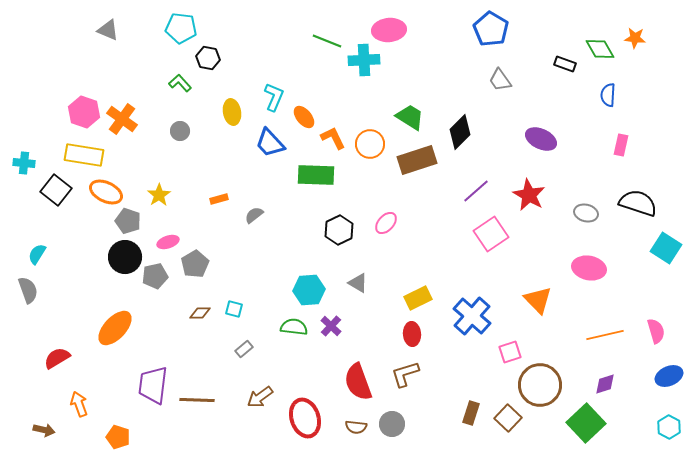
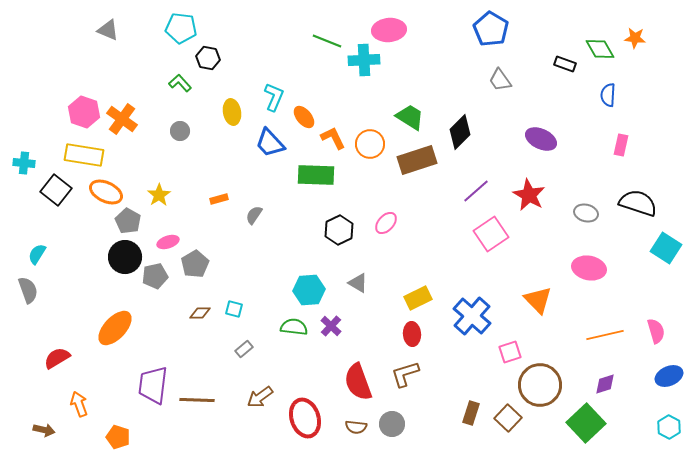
gray semicircle at (254, 215): rotated 18 degrees counterclockwise
gray pentagon at (128, 221): rotated 10 degrees clockwise
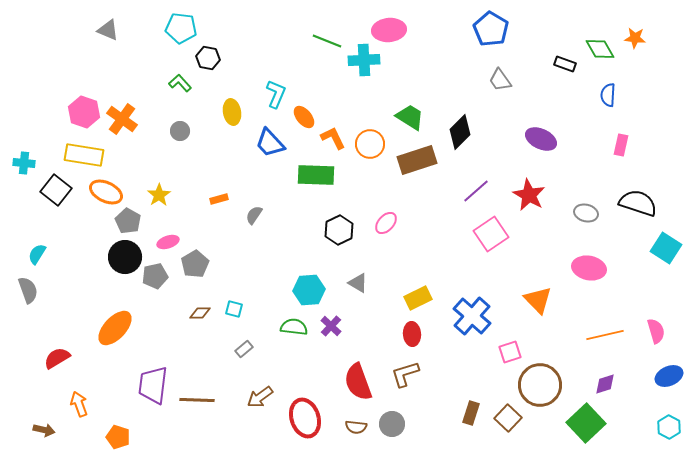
cyan L-shape at (274, 97): moved 2 px right, 3 px up
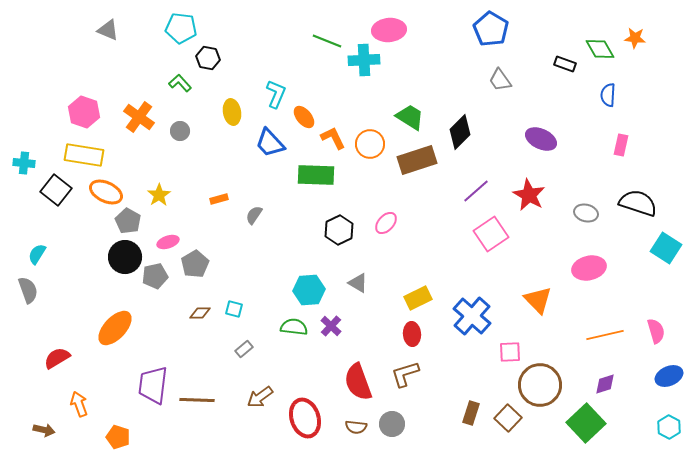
orange cross at (122, 119): moved 17 px right, 2 px up
pink ellipse at (589, 268): rotated 24 degrees counterclockwise
pink square at (510, 352): rotated 15 degrees clockwise
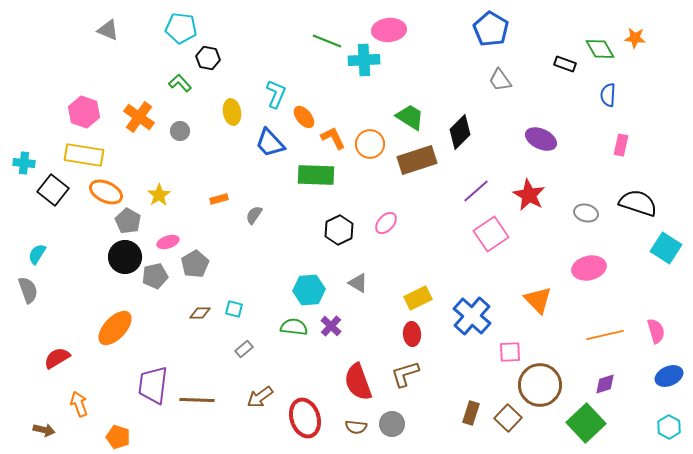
black square at (56, 190): moved 3 px left
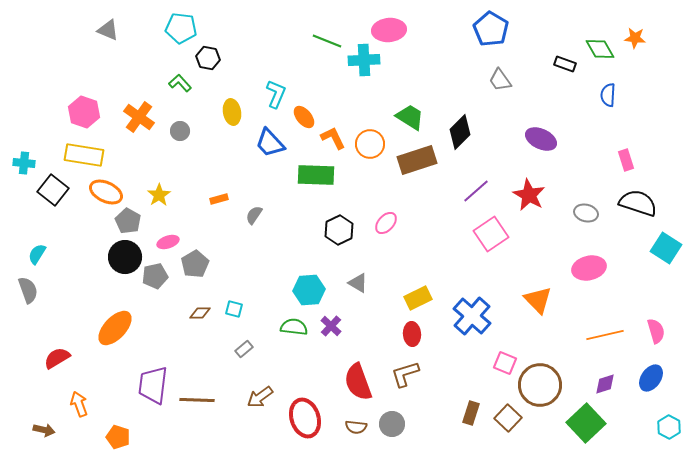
pink rectangle at (621, 145): moved 5 px right, 15 px down; rotated 30 degrees counterclockwise
pink square at (510, 352): moved 5 px left, 11 px down; rotated 25 degrees clockwise
blue ellipse at (669, 376): moved 18 px left, 2 px down; rotated 32 degrees counterclockwise
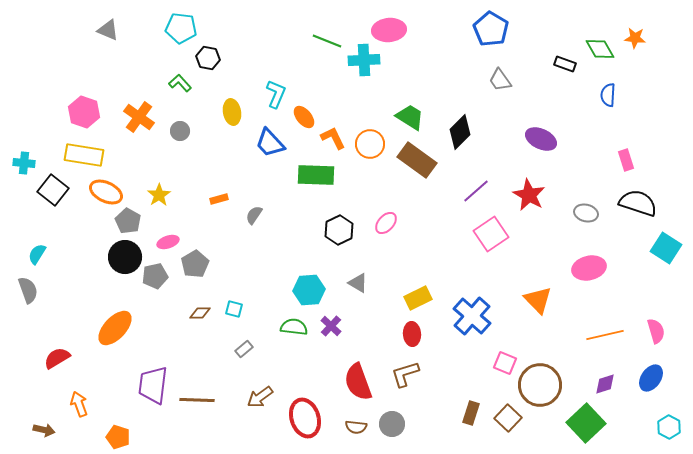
brown rectangle at (417, 160): rotated 54 degrees clockwise
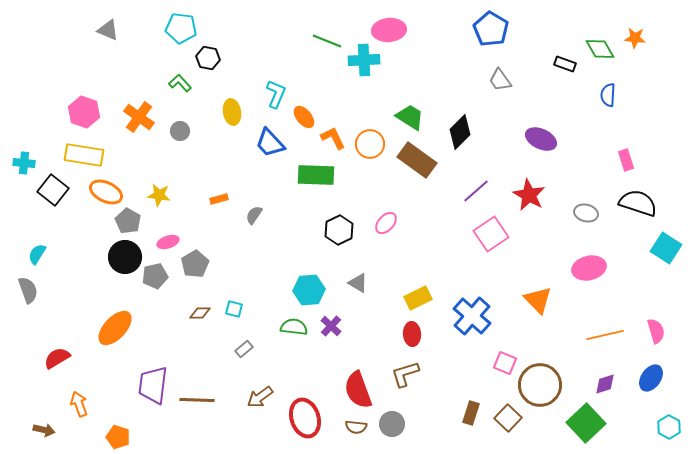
yellow star at (159, 195): rotated 30 degrees counterclockwise
red semicircle at (358, 382): moved 8 px down
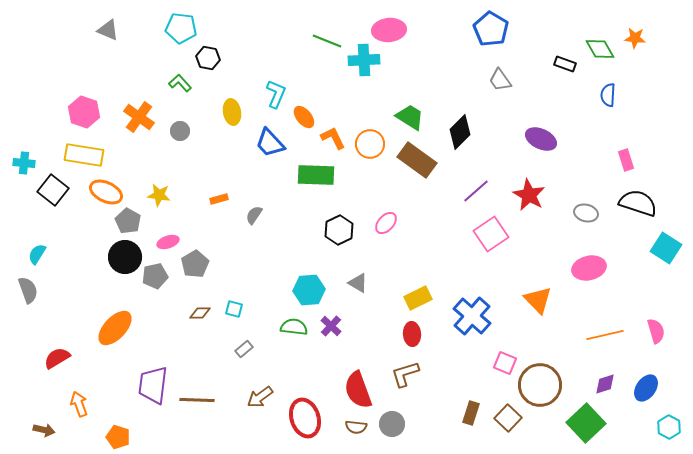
blue ellipse at (651, 378): moved 5 px left, 10 px down
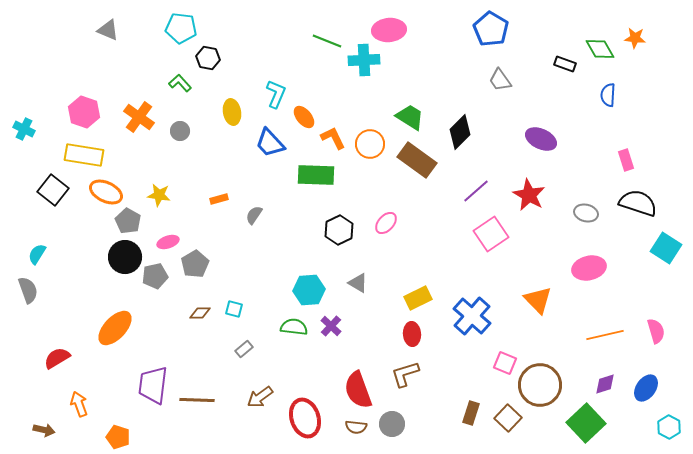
cyan cross at (24, 163): moved 34 px up; rotated 20 degrees clockwise
